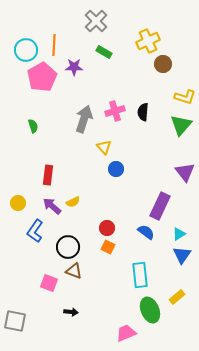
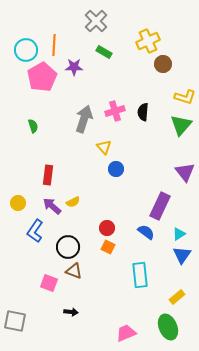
green ellipse: moved 18 px right, 17 px down
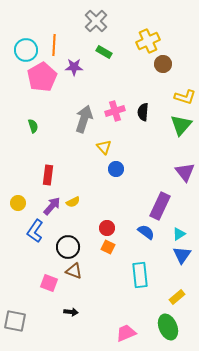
purple arrow: rotated 90 degrees clockwise
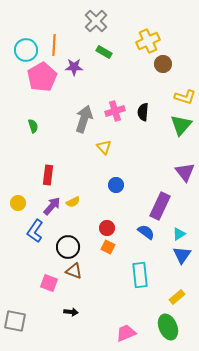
blue circle: moved 16 px down
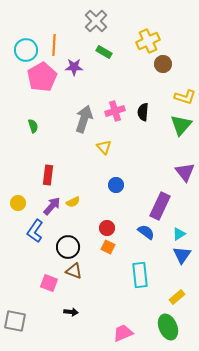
pink trapezoid: moved 3 px left
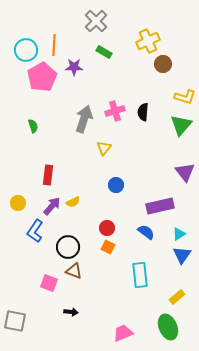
yellow triangle: moved 1 px down; rotated 21 degrees clockwise
purple rectangle: rotated 52 degrees clockwise
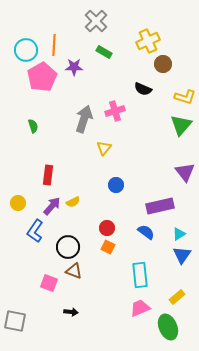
black semicircle: moved 23 px up; rotated 72 degrees counterclockwise
pink trapezoid: moved 17 px right, 25 px up
